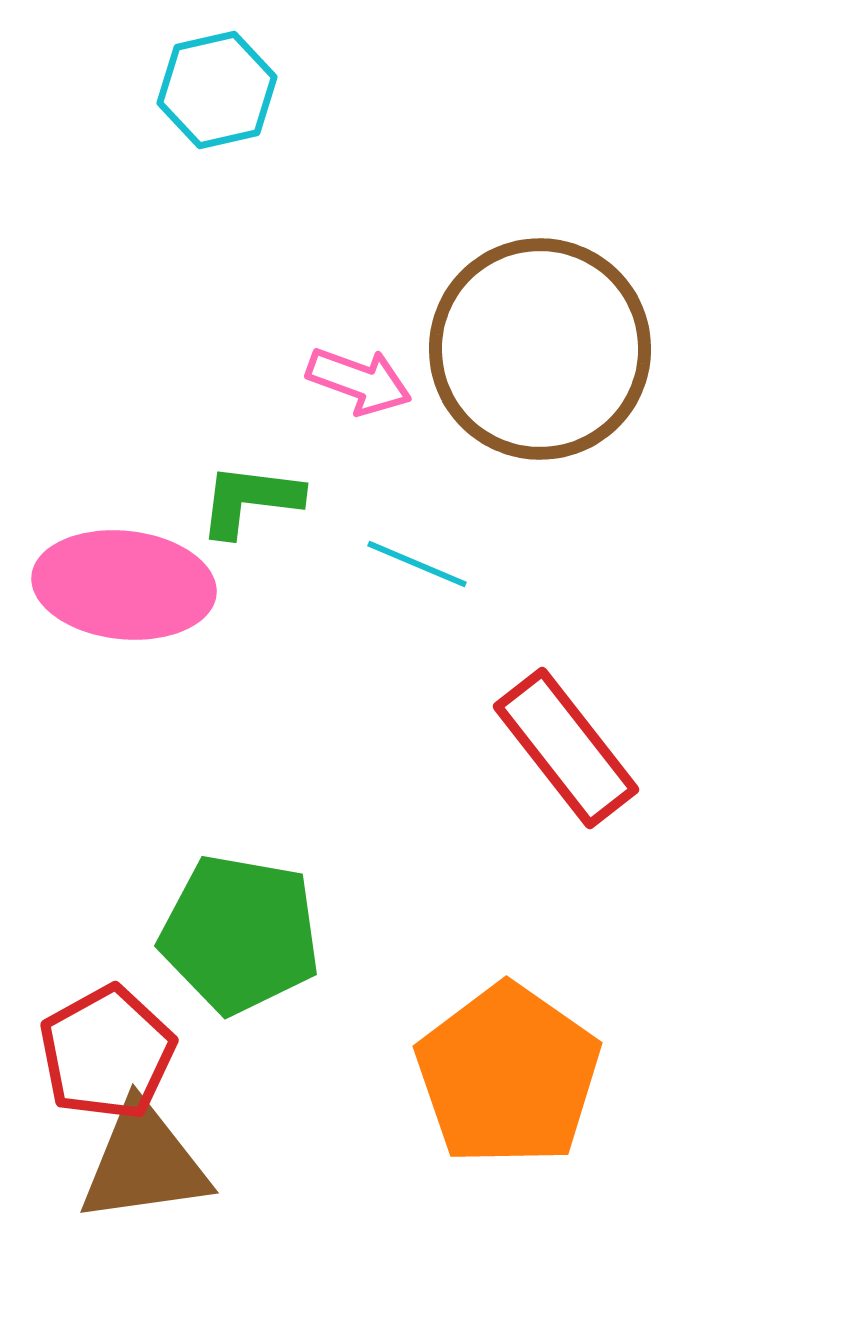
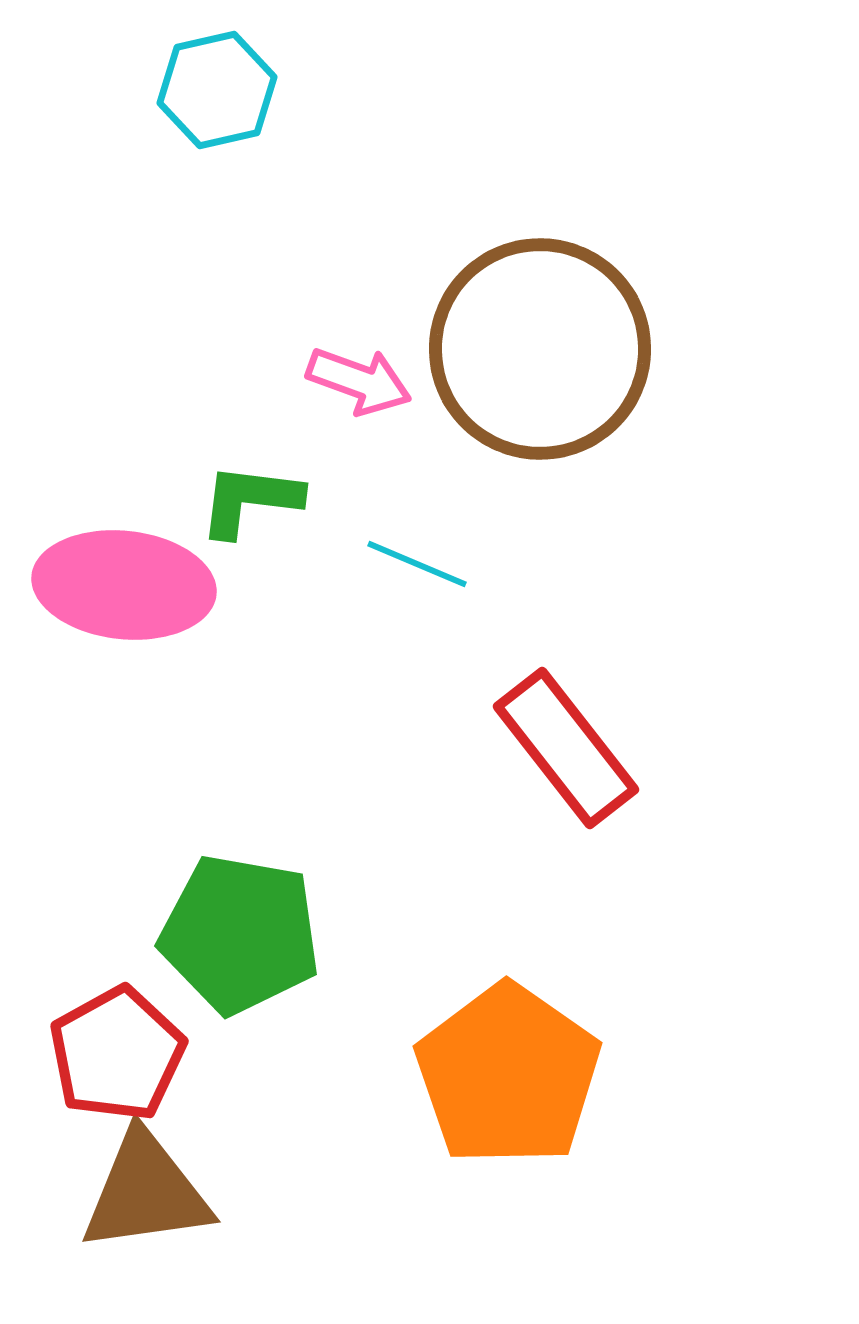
red pentagon: moved 10 px right, 1 px down
brown triangle: moved 2 px right, 29 px down
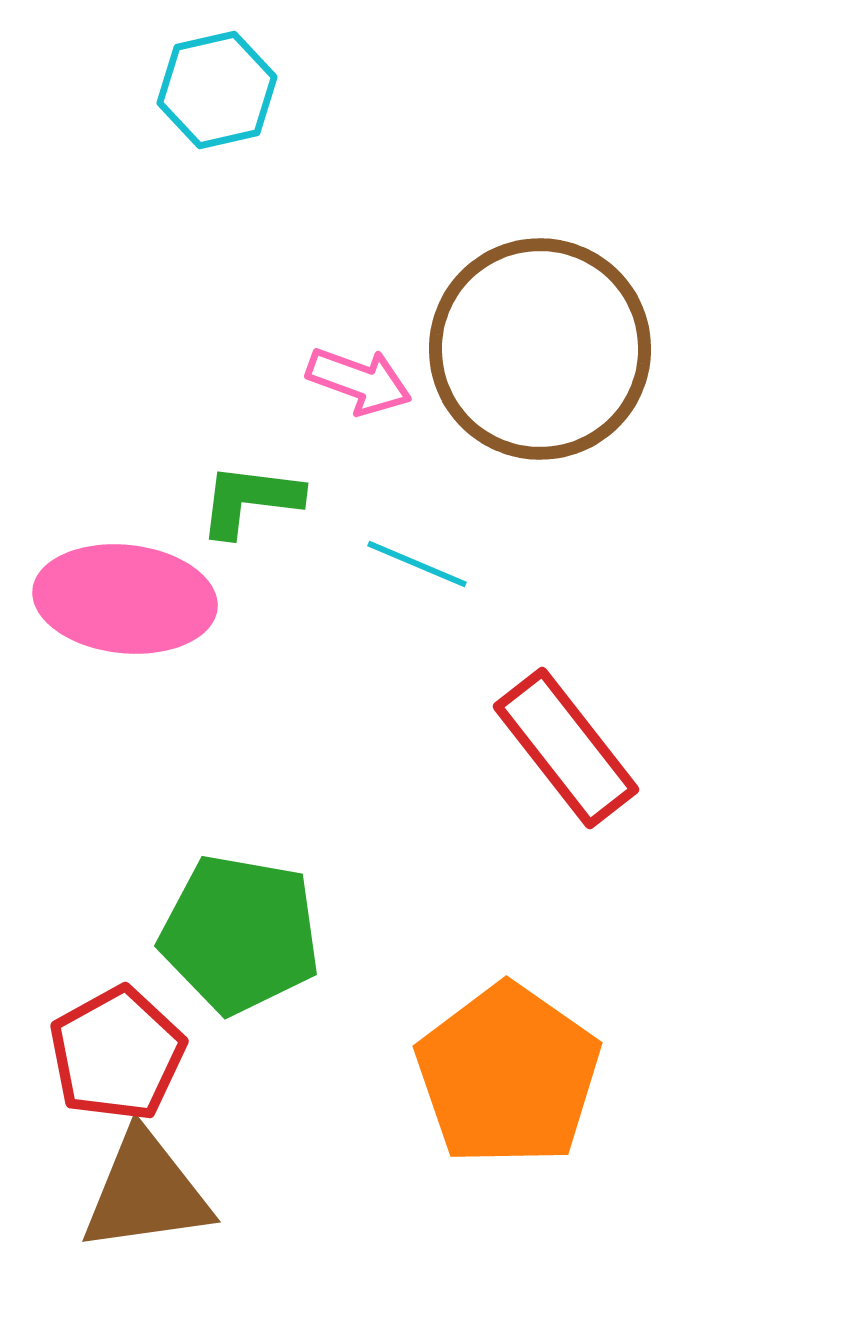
pink ellipse: moved 1 px right, 14 px down
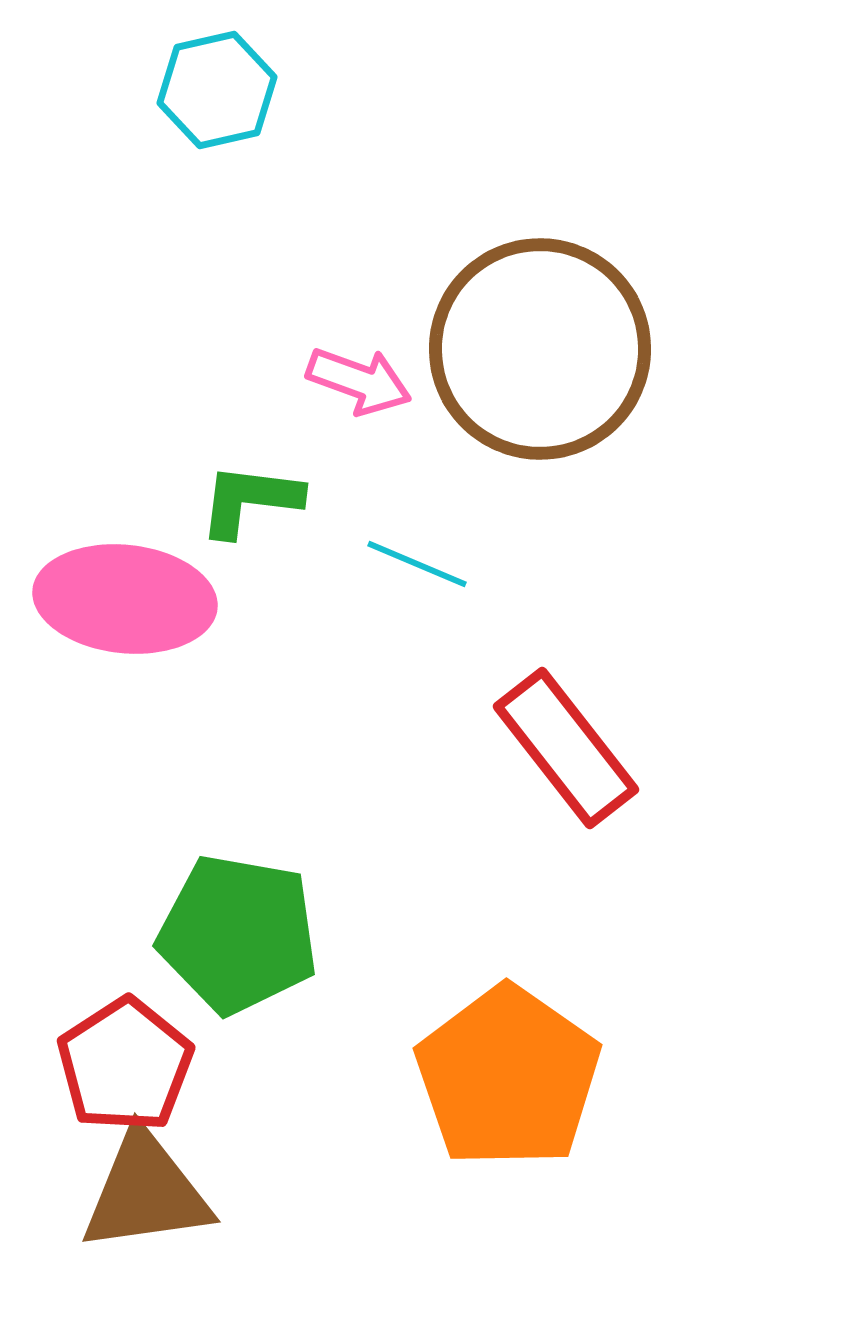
green pentagon: moved 2 px left
red pentagon: moved 8 px right, 11 px down; rotated 4 degrees counterclockwise
orange pentagon: moved 2 px down
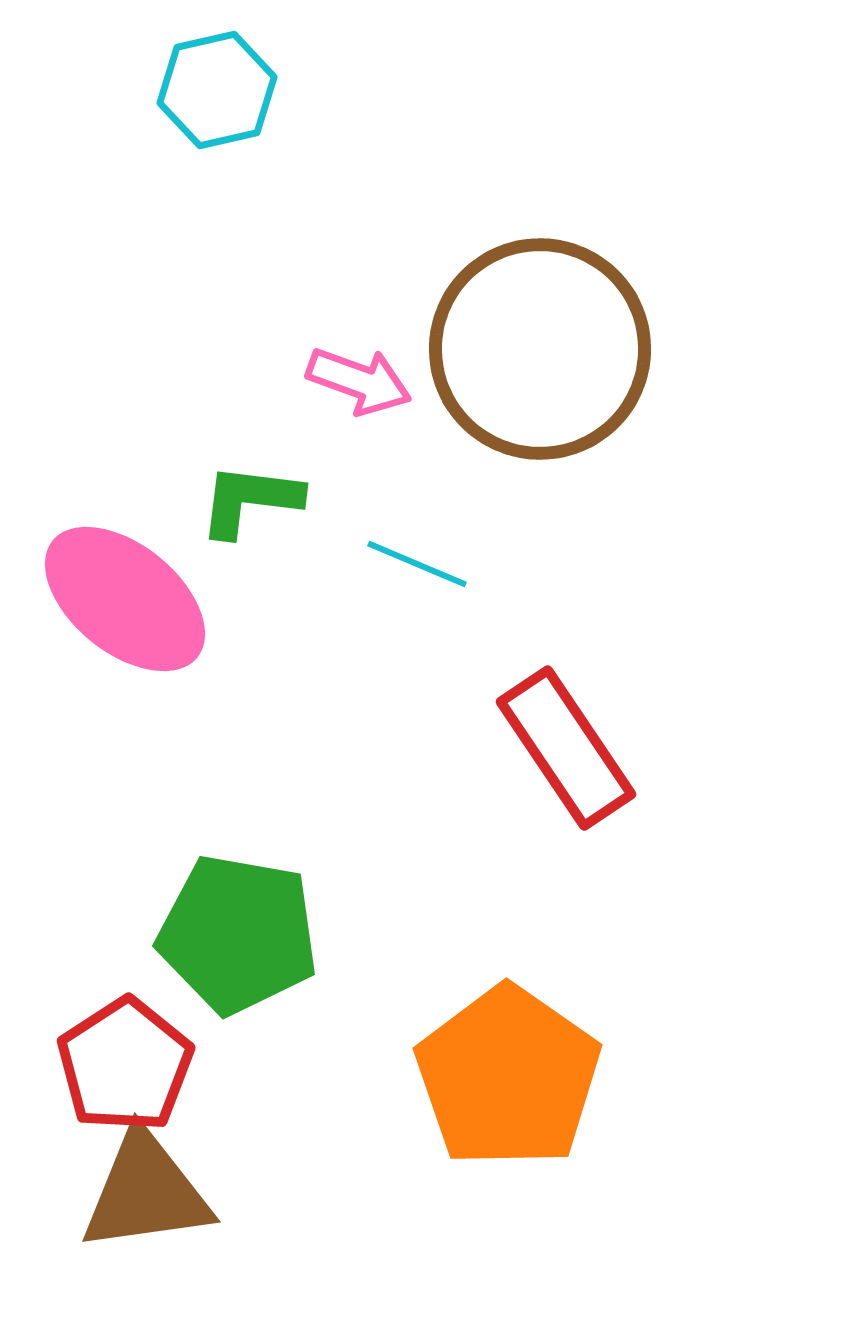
pink ellipse: rotated 33 degrees clockwise
red rectangle: rotated 4 degrees clockwise
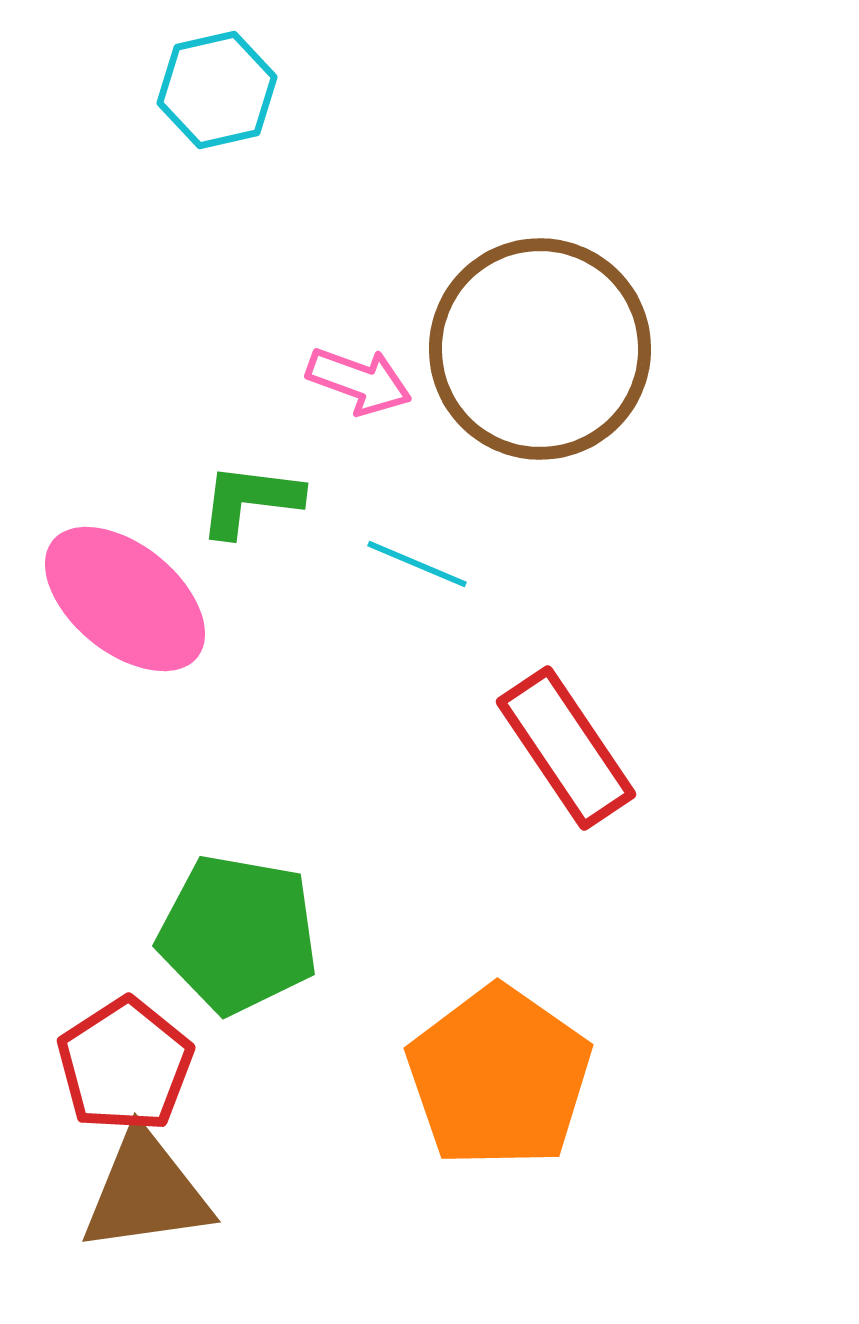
orange pentagon: moved 9 px left
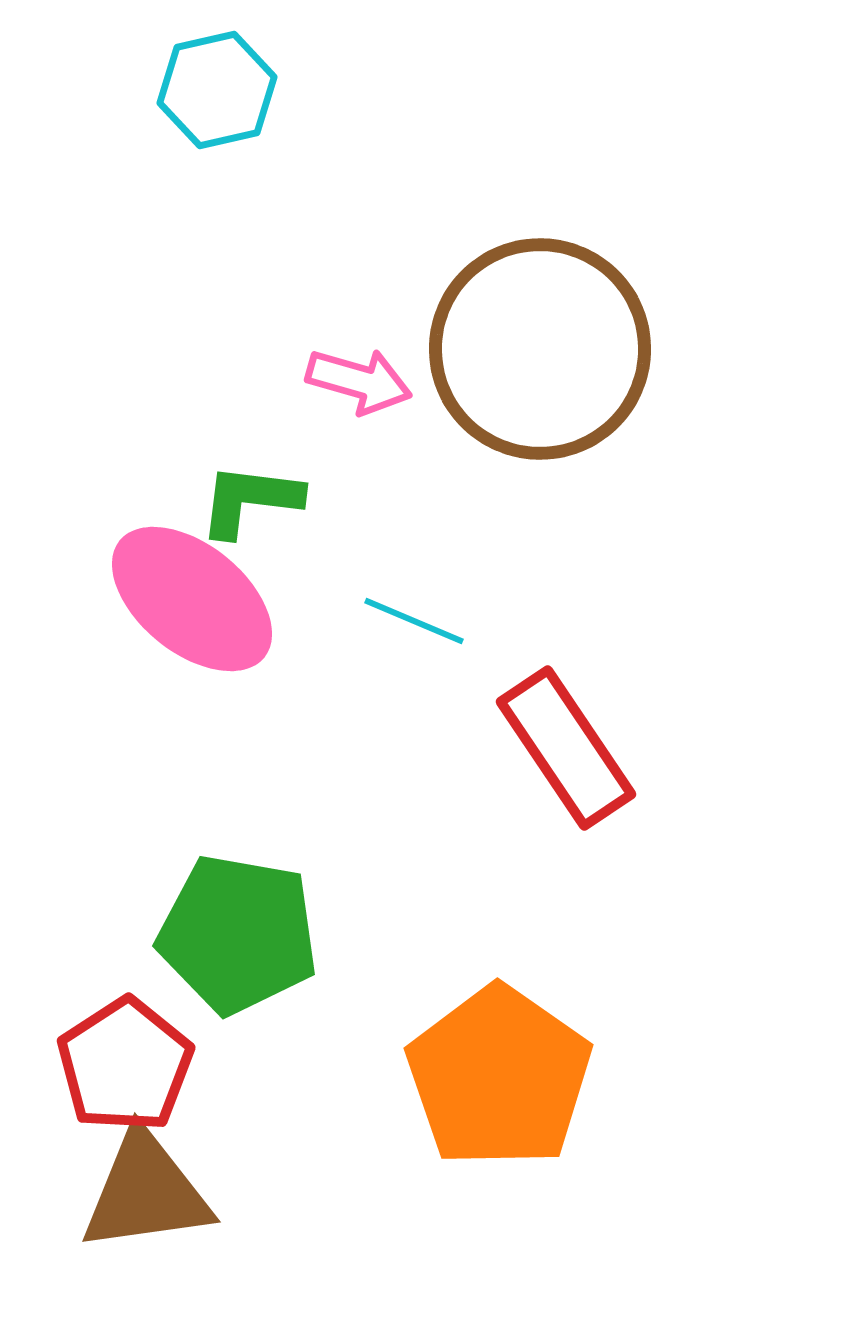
pink arrow: rotated 4 degrees counterclockwise
cyan line: moved 3 px left, 57 px down
pink ellipse: moved 67 px right
